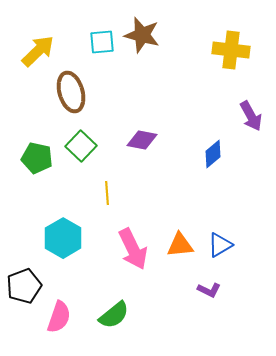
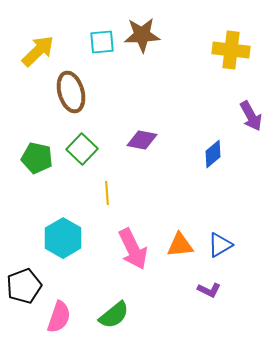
brown star: rotated 18 degrees counterclockwise
green square: moved 1 px right, 3 px down
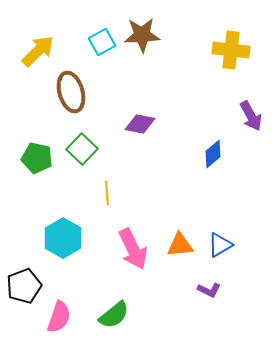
cyan square: rotated 24 degrees counterclockwise
purple diamond: moved 2 px left, 16 px up
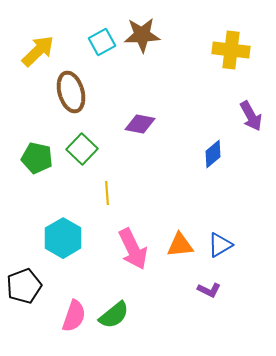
pink semicircle: moved 15 px right, 1 px up
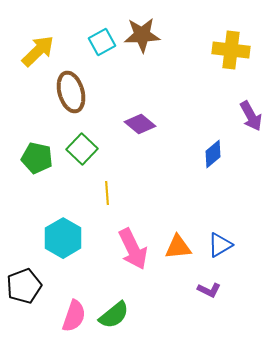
purple diamond: rotated 28 degrees clockwise
orange triangle: moved 2 px left, 2 px down
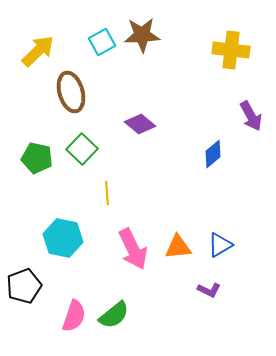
cyan hexagon: rotated 18 degrees counterclockwise
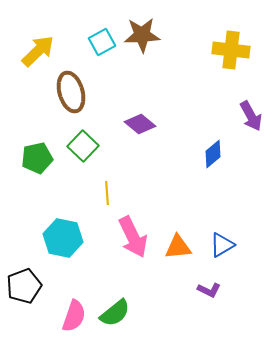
green square: moved 1 px right, 3 px up
green pentagon: rotated 24 degrees counterclockwise
blue triangle: moved 2 px right
pink arrow: moved 12 px up
green semicircle: moved 1 px right, 2 px up
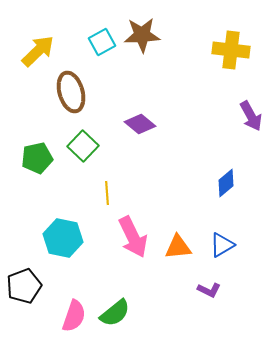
blue diamond: moved 13 px right, 29 px down
